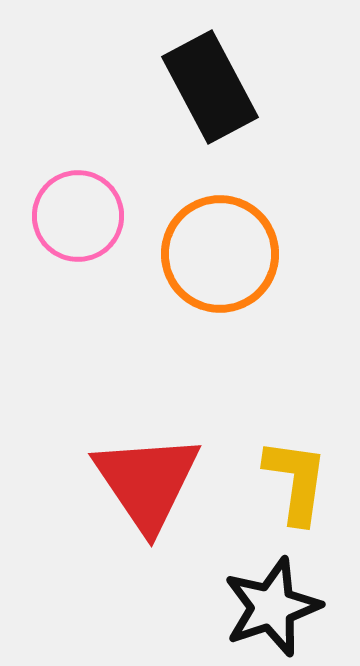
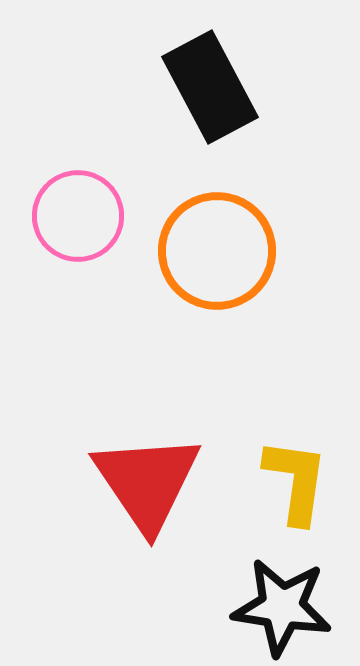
orange circle: moved 3 px left, 3 px up
black star: moved 10 px right; rotated 28 degrees clockwise
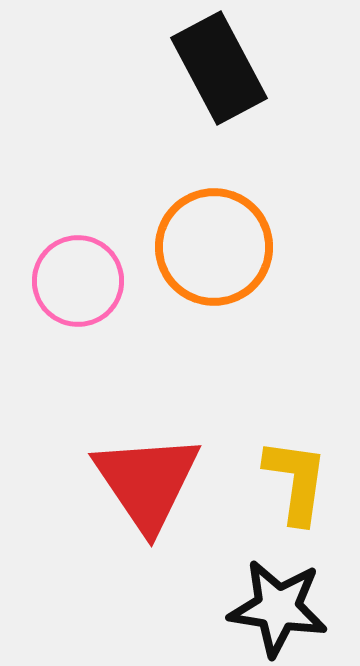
black rectangle: moved 9 px right, 19 px up
pink circle: moved 65 px down
orange circle: moved 3 px left, 4 px up
black star: moved 4 px left, 1 px down
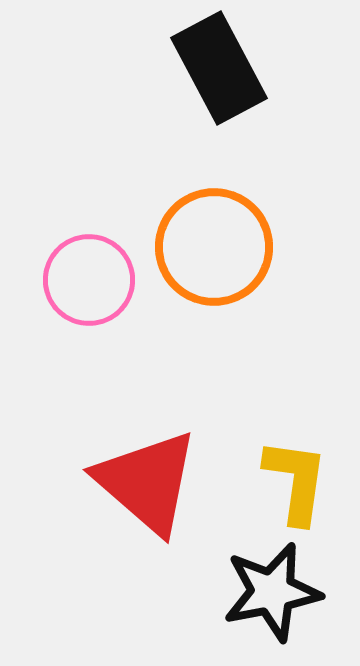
pink circle: moved 11 px right, 1 px up
red triangle: rotated 15 degrees counterclockwise
black star: moved 6 px left, 16 px up; rotated 20 degrees counterclockwise
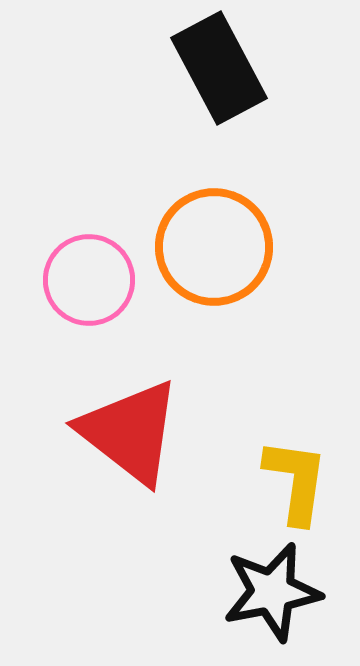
red triangle: moved 17 px left, 50 px up; rotated 3 degrees counterclockwise
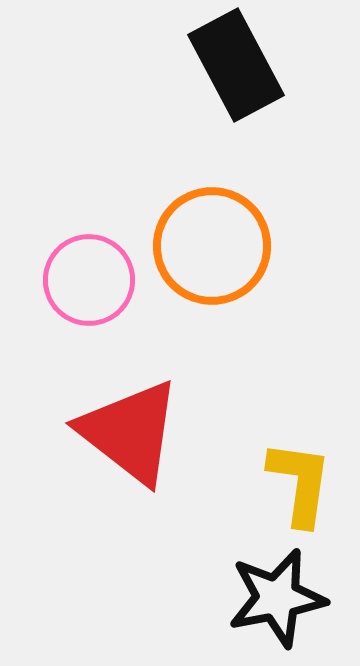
black rectangle: moved 17 px right, 3 px up
orange circle: moved 2 px left, 1 px up
yellow L-shape: moved 4 px right, 2 px down
black star: moved 5 px right, 6 px down
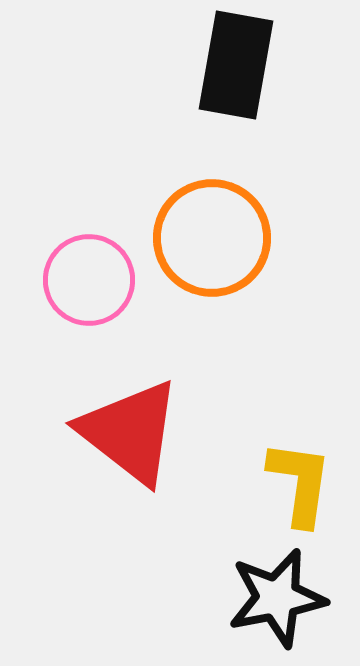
black rectangle: rotated 38 degrees clockwise
orange circle: moved 8 px up
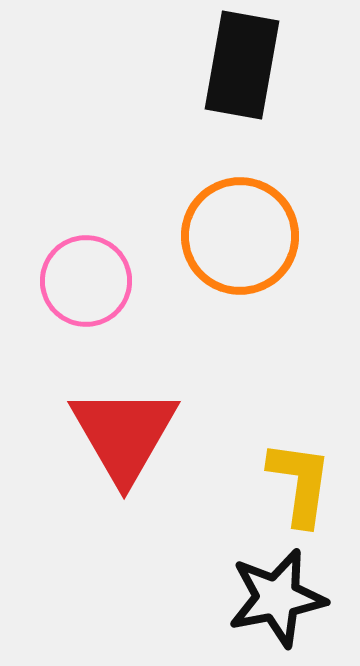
black rectangle: moved 6 px right
orange circle: moved 28 px right, 2 px up
pink circle: moved 3 px left, 1 px down
red triangle: moved 6 px left, 2 px down; rotated 22 degrees clockwise
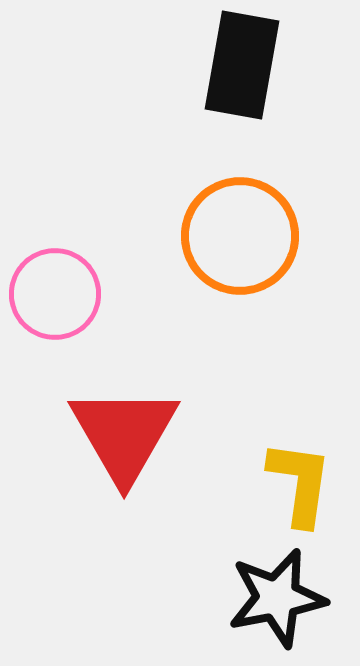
pink circle: moved 31 px left, 13 px down
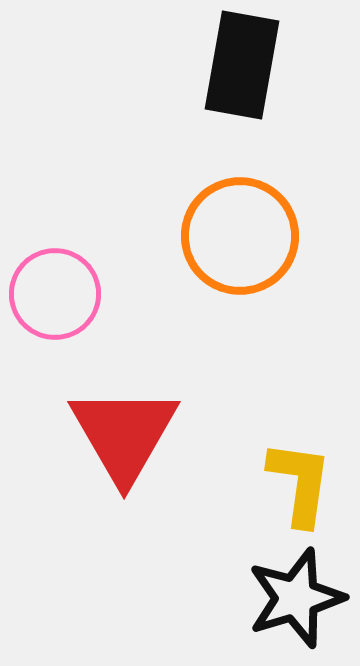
black star: moved 19 px right; rotated 6 degrees counterclockwise
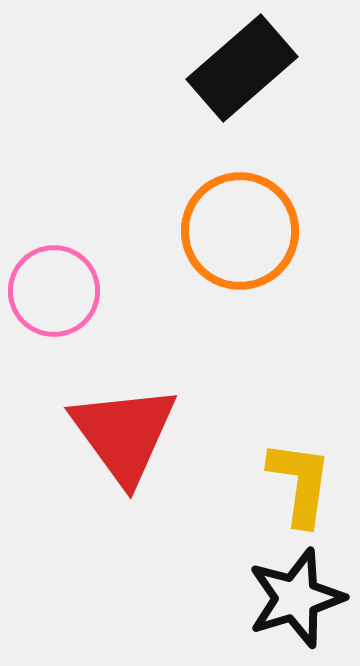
black rectangle: moved 3 px down; rotated 39 degrees clockwise
orange circle: moved 5 px up
pink circle: moved 1 px left, 3 px up
red triangle: rotated 6 degrees counterclockwise
